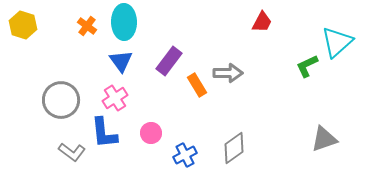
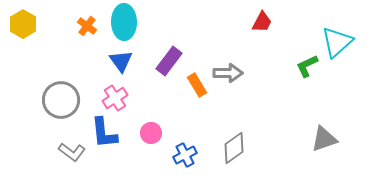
yellow hexagon: moved 1 px up; rotated 12 degrees clockwise
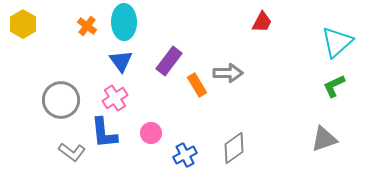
green L-shape: moved 27 px right, 20 px down
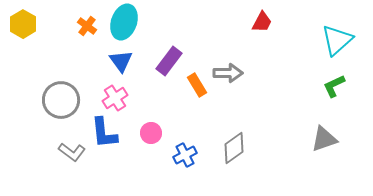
cyan ellipse: rotated 20 degrees clockwise
cyan triangle: moved 2 px up
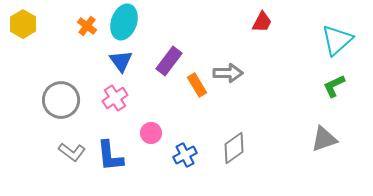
blue L-shape: moved 6 px right, 23 px down
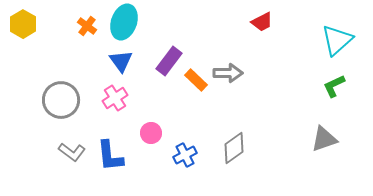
red trapezoid: rotated 35 degrees clockwise
orange rectangle: moved 1 px left, 5 px up; rotated 15 degrees counterclockwise
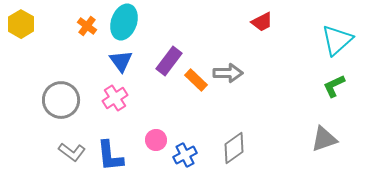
yellow hexagon: moved 2 px left
pink circle: moved 5 px right, 7 px down
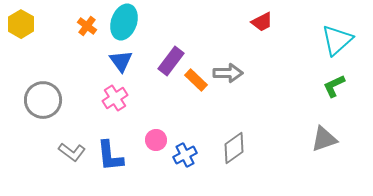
purple rectangle: moved 2 px right
gray circle: moved 18 px left
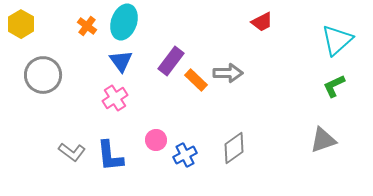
gray circle: moved 25 px up
gray triangle: moved 1 px left, 1 px down
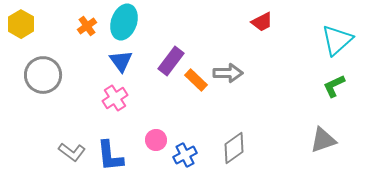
orange cross: rotated 18 degrees clockwise
